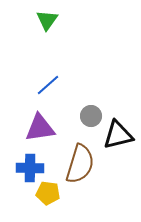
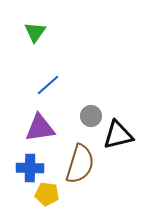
green triangle: moved 12 px left, 12 px down
yellow pentagon: moved 1 px left, 1 px down
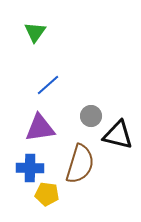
black triangle: rotated 28 degrees clockwise
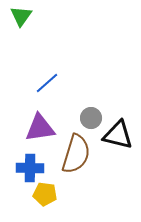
green triangle: moved 14 px left, 16 px up
blue line: moved 1 px left, 2 px up
gray circle: moved 2 px down
brown semicircle: moved 4 px left, 10 px up
yellow pentagon: moved 2 px left
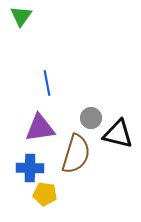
blue line: rotated 60 degrees counterclockwise
black triangle: moved 1 px up
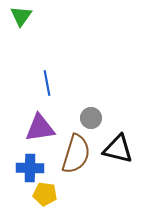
black triangle: moved 15 px down
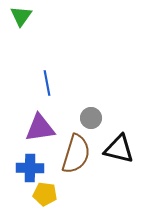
black triangle: moved 1 px right
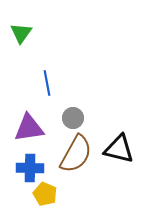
green triangle: moved 17 px down
gray circle: moved 18 px left
purple triangle: moved 11 px left
brown semicircle: rotated 12 degrees clockwise
yellow pentagon: rotated 15 degrees clockwise
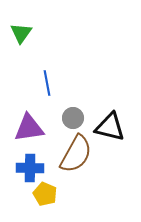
black triangle: moved 9 px left, 22 px up
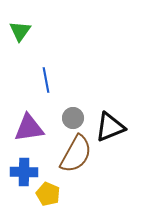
green triangle: moved 1 px left, 2 px up
blue line: moved 1 px left, 3 px up
black triangle: rotated 36 degrees counterclockwise
blue cross: moved 6 px left, 4 px down
yellow pentagon: moved 3 px right
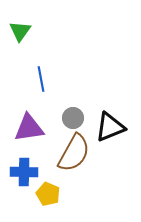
blue line: moved 5 px left, 1 px up
brown semicircle: moved 2 px left, 1 px up
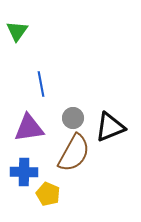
green triangle: moved 3 px left
blue line: moved 5 px down
